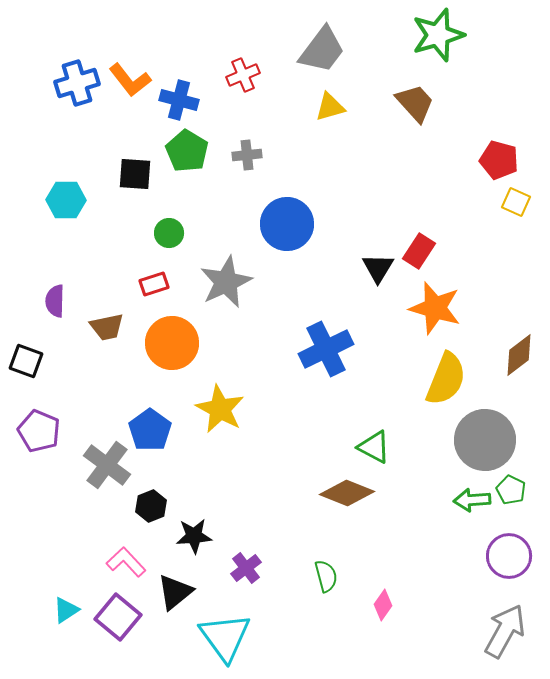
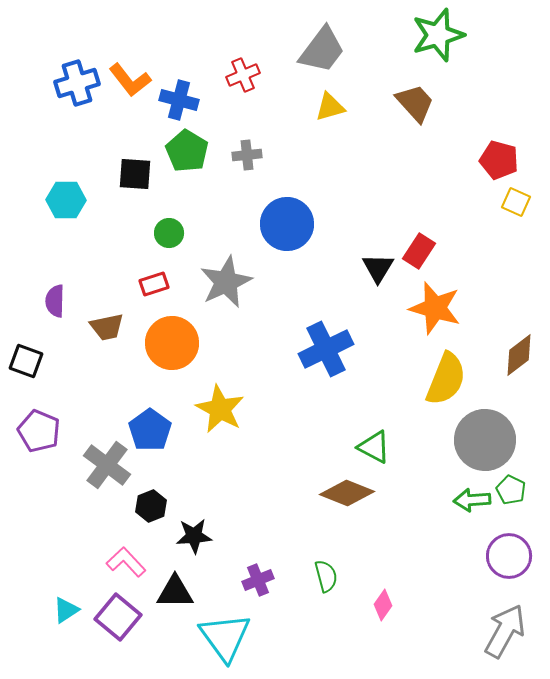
purple cross at (246, 568): moved 12 px right, 12 px down; rotated 16 degrees clockwise
black triangle at (175, 592): rotated 39 degrees clockwise
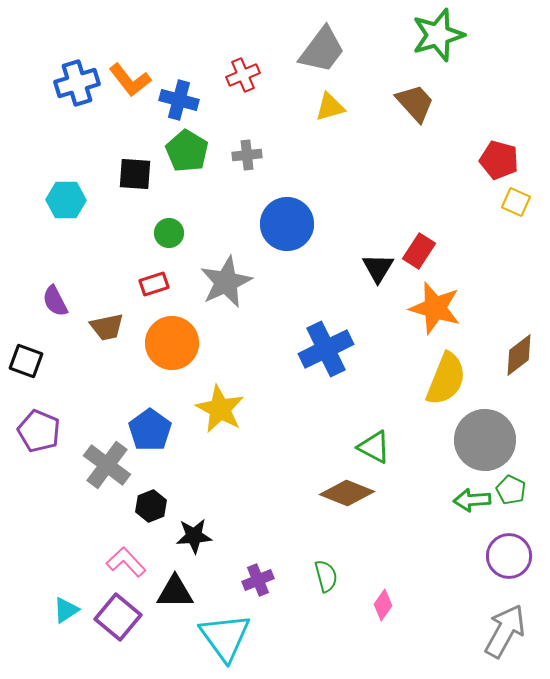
purple semicircle at (55, 301): rotated 28 degrees counterclockwise
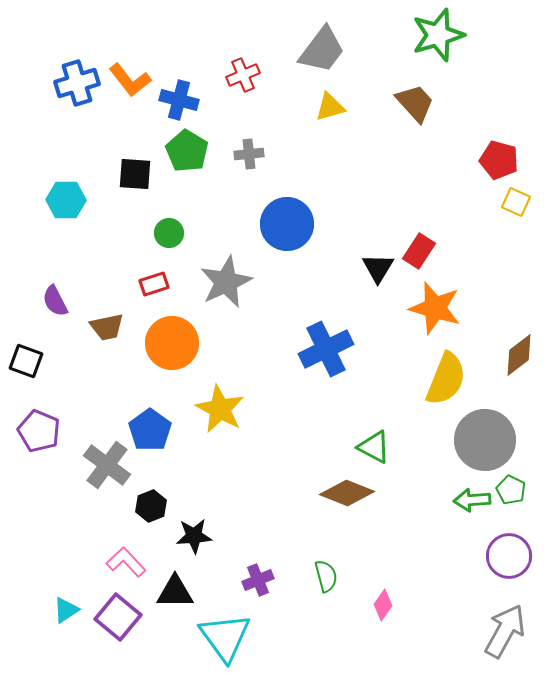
gray cross at (247, 155): moved 2 px right, 1 px up
